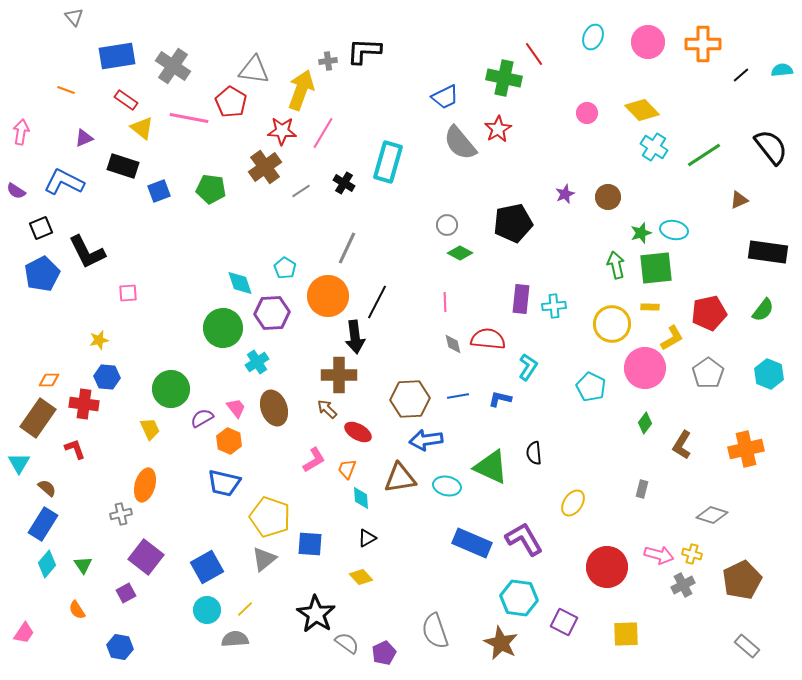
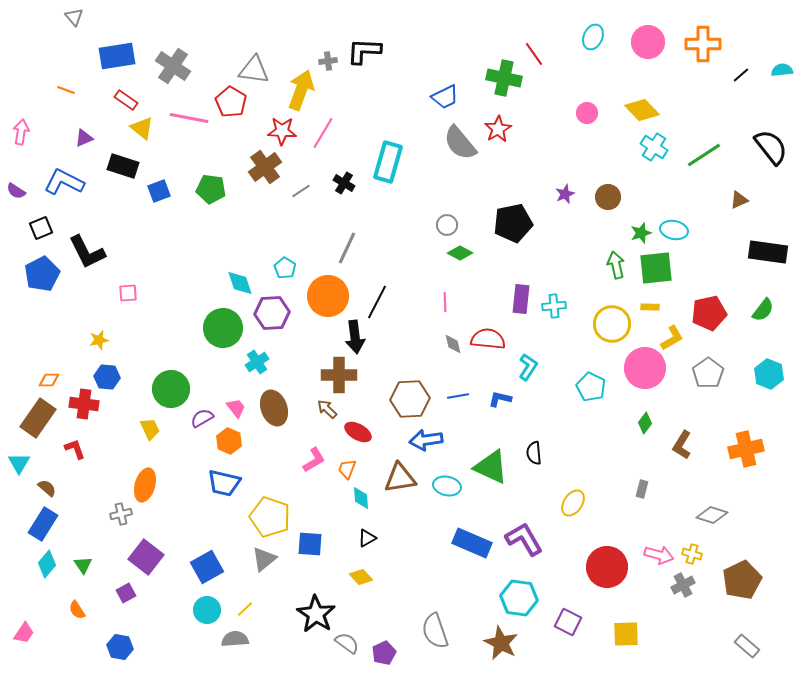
purple square at (564, 622): moved 4 px right
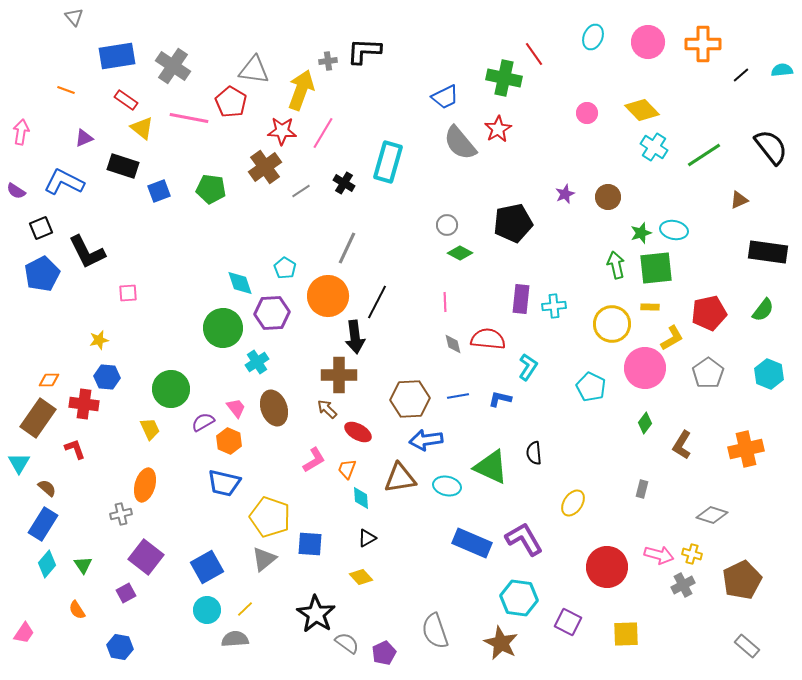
purple semicircle at (202, 418): moved 1 px right, 4 px down
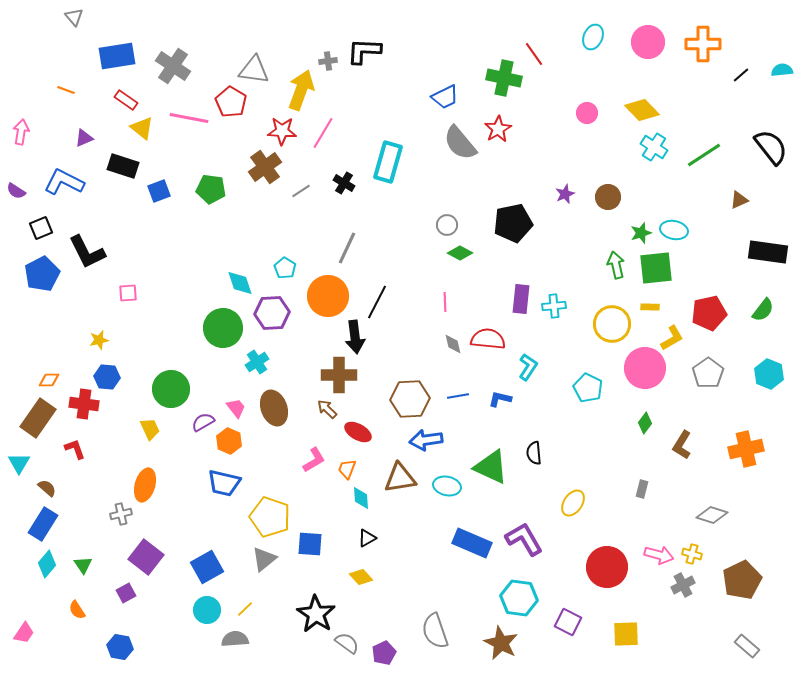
cyan pentagon at (591, 387): moved 3 px left, 1 px down
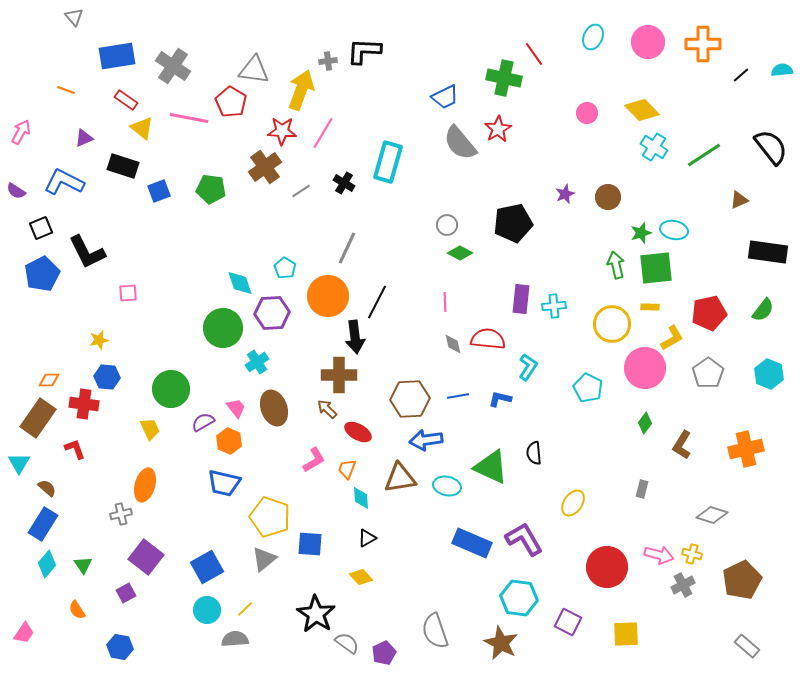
pink arrow at (21, 132): rotated 20 degrees clockwise
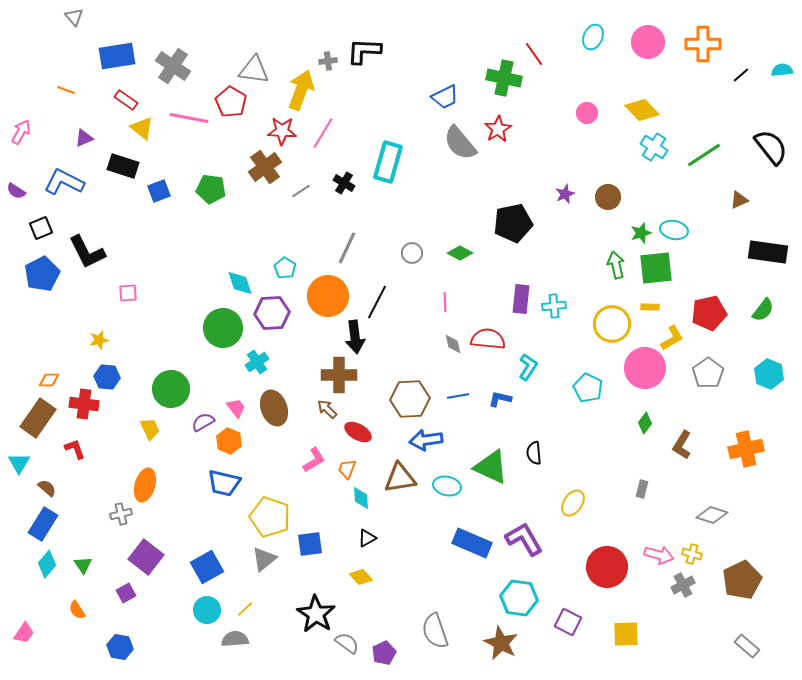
gray circle at (447, 225): moved 35 px left, 28 px down
blue square at (310, 544): rotated 12 degrees counterclockwise
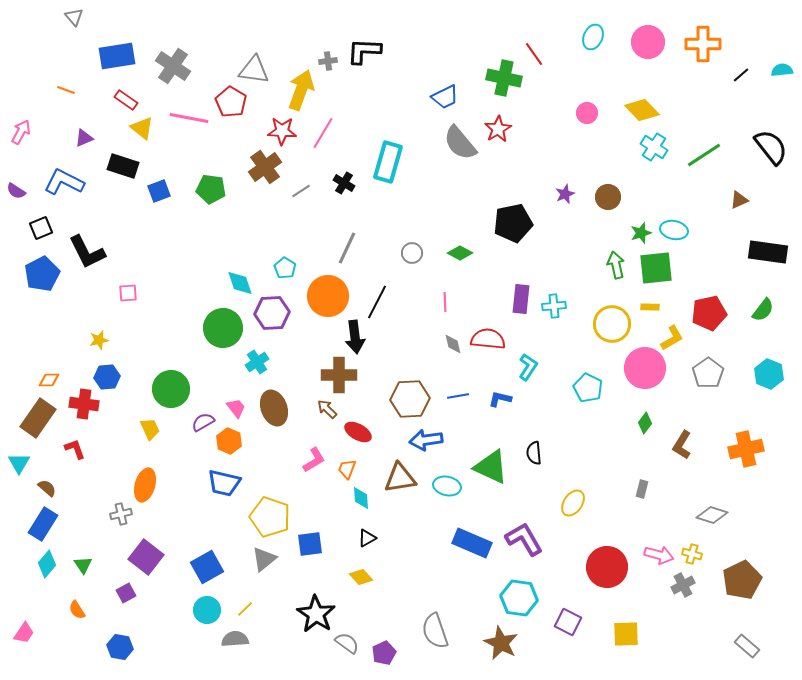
blue hexagon at (107, 377): rotated 10 degrees counterclockwise
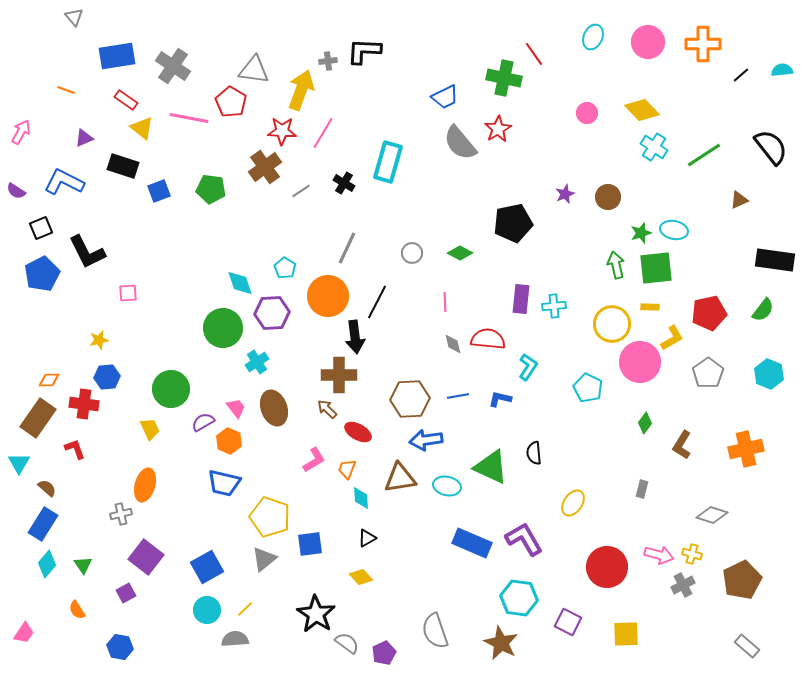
black rectangle at (768, 252): moved 7 px right, 8 px down
pink circle at (645, 368): moved 5 px left, 6 px up
